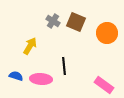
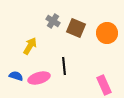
brown square: moved 6 px down
pink ellipse: moved 2 px left, 1 px up; rotated 20 degrees counterclockwise
pink rectangle: rotated 30 degrees clockwise
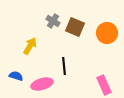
brown square: moved 1 px left, 1 px up
pink ellipse: moved 3 px right, 6 px down
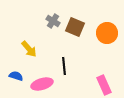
yellow arrow: moved 1 px left, 3 px down; rotated 108 degrees clockwise
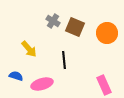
black line: moved 6 px up
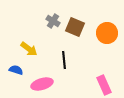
yellow arrow: rotated 12 degrees counterclockwise
blue semicircle: moved 6 px up
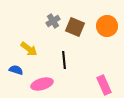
gray cross: rotated 24 degrees clockwise
orange circle: moved 7 px up
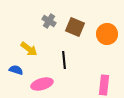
gray cross: moved 4 px left; rotated 24 degrees counterclockwise
orange circle: moved 8 px down
pink rectangle: rotated 30 degrees clockwise
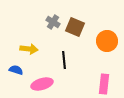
gray cross: moved 4 px right, 1 px down
orange circle: moved 7 px down
yellow arrow: rotated 30 degrees counterclockwise
pink rectangle: moved 1 px up
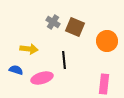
pink ellipse: moved 6 px up
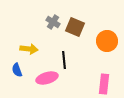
blue semicircle: moved 1 px right; rotated 128 degrees counterclockwise
pink ellipse: moved 5 px right
